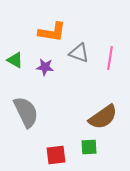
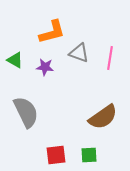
orange L-shape: rotated 24 degrees counterclockwise
green square: moved 8 px down
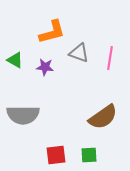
gray semicircle: moved 3 px left, 3 px down; rotated 116 degrees clockwise
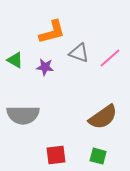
pink line: rotated 40 degrees clockwise
green square: moved 9 px right, 1 px down; rotated 18 degrees clockwise
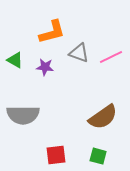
pink line: moved 1 px right, 1 px up; rotated 15 degrees clockwise
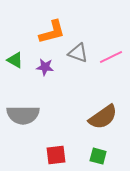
gray triangle: moved 1 px left
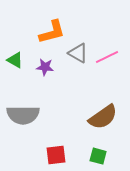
gray triangle: rotated 10 degrees clockwise
pink line: moved 4 px left
